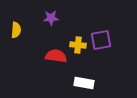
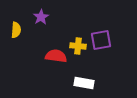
purple star: moved 10 px left, 1 px up; rotated 28 degrees counterclockwise
yellow cross: moved 1 px down
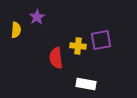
purple star: moved 4 px left
red semicircle: moved 2 px down; rotated 105 degrees counterclockwise
white rectangle: moved 2 px right, 1 px down
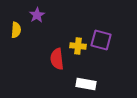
purple star: moved 2 px up
purple square: rotated 25 degrees clockwise
red semicircle: moved 1 px right, 1 px down
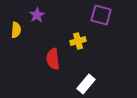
purple square: moved 25 px up
yellow cross: moved 5 px up; rotated 21 degrees counterclockwise
red semicircle: moved 4 px left
white rectangle: rotated 60 degrees counterclockwise
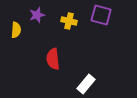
purple star: rotated 14 degrees clockwise
yellow cross: moved 9 px left, 20 px up; rotated 28 degrees clockwise
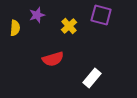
yellow cross: moved 5 px down; rotated 35 degrees clockwise
yellow semicircle: moved 1 px left, 2 px up
red semicircle: rotated 100 degrees counterclockwise
white rectangle: moved 6 px right, 6 px up
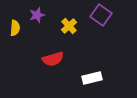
purple square: rotated 20 degrees clockwise
white rectangle: rotated 36 degrees clockwise
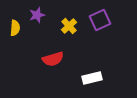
purple square: moved 1 px left, 5 px down; rotated 30 degrees clockwise
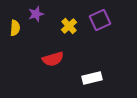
purple star: moved 1 px left, 1 px up
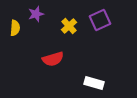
white rectangle: moved 2 px right, 5 px down; rotated 30 degrees clockwise
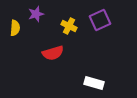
yellow cross: rotated 21 degrees counterclockwise
red semicircle: moved 6 px up
